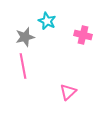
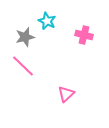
pink cross: moved 1 px right
pink line: rotated 35 degrees counterclockwise
pink triangle: moved 2 px left, 2 px down
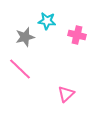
cyan star: rotated 18 degrees counterclockwise
pink cross: moved 7 px left
pink line: moved 3 px left, 3 px down
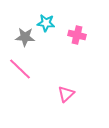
cyan star: moved 1 px left, 2 px down
gray star: rotated 18 degrees clockwise
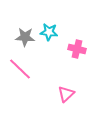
cyan star: moved 3 px right, 9 px down
pink cross: moved 14 px down
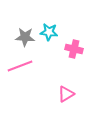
pink cross: moved 3 px left
pink line: moved 3 px up; rotated 65 degrees counterclockwise
pink triangle: rotated 12 degrees clockwise
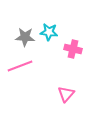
pink cross: moved 1 px left
pink triangle: rotated 18 degrees counterclockwise
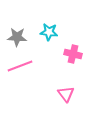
gray star: moved 8 px left
pink cross: moved 5 px down
pink triangle: rotated 18 degrees counterclockwise
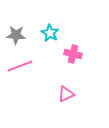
cyan star: moved 1 px right, 1 px down; rotated 24 degrees clockwise
gray star: moved 1 px left, 2 px up
pink triangle: rotated 42 degrees clockwise
